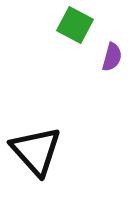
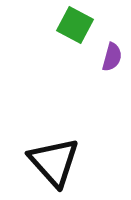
black triangle: moved 18 px right, 11 px down
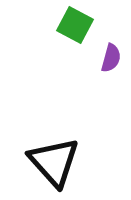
purple semicircle: moved 1 px left, 1 px down
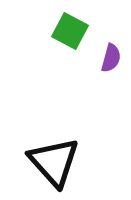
green square: moved 5 px left, 6 px down
